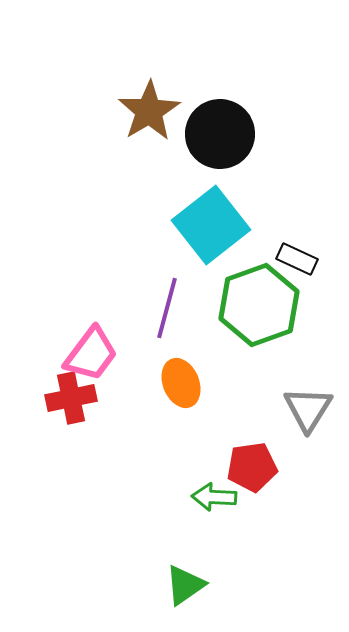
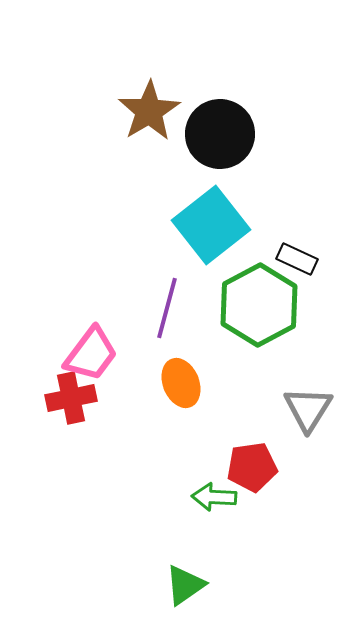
green hexagon: rotated 8 degrees counterclockwise
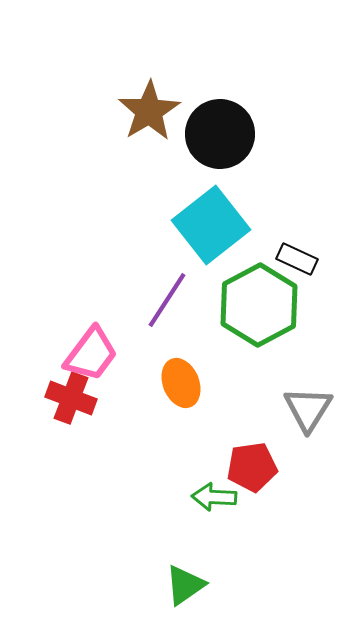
purple line: moved 8 px up; rotated 18 degrees clockwise
red cross: rotated 33 degrees clockwise
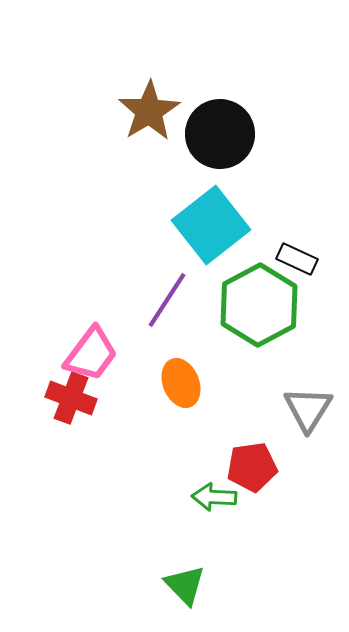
green triangle: rotated 39 degrees counterclockwise
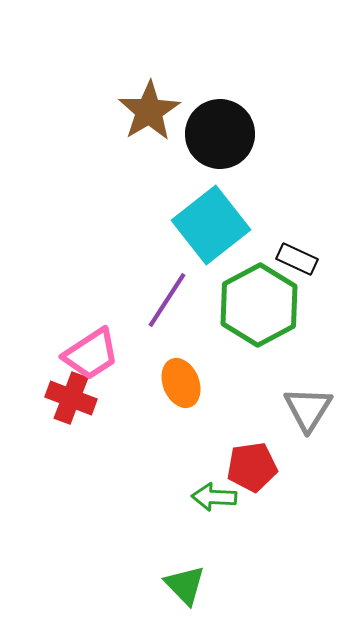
pink trapezoid: rotated 20 degrees clockwise
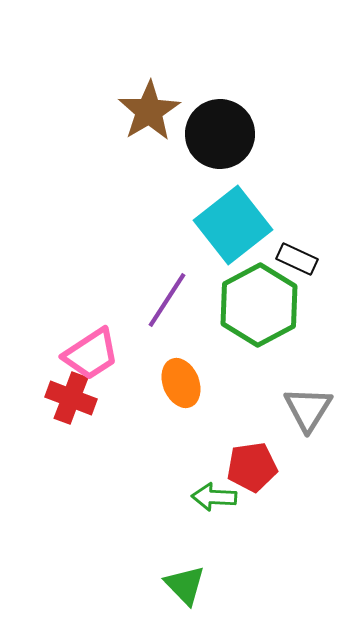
cyan square: moved 22 px right
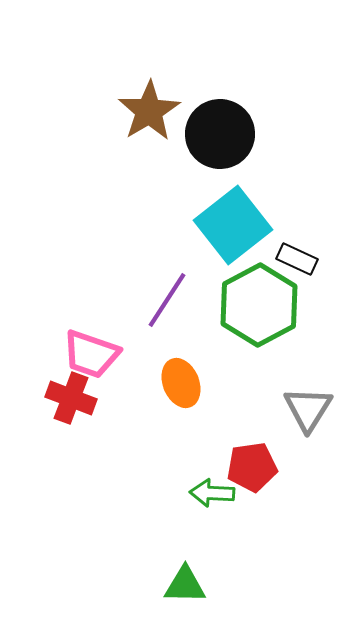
pink trapezoid: rotated 52 degrees clockwise
green arrow: moved 2 px left, 4 px up
green triangle: rotated 45 degrees counterclockwise
